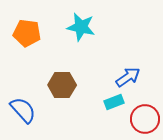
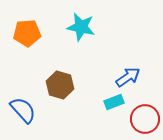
orange pentagon: rotated 12 degrees counterclockwise
brown hexagon: moved 2 px left; rotated 16 degrees clockwise
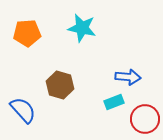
cyan star: moved 1 px right, 1 px down
blue arrow: rotated 40 degrees clockwise
